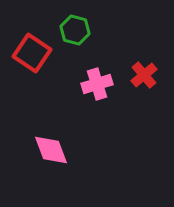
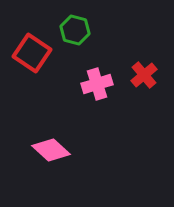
pink diamond: rotated 27 degrees counterclockwise
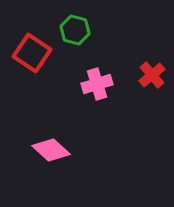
red cross: moved 8 px right
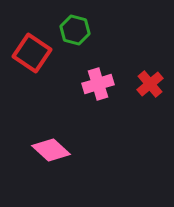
red cross: moved 2 px left, 9 px down
pink cross: moved 1 px right
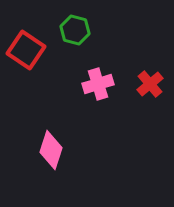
red square: moved 6 px left, 3 px up
pink diamond: rotated 66 degrees clockwise
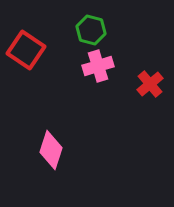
green hexagon: moved 16 px right
pink cross: moved 18 px up
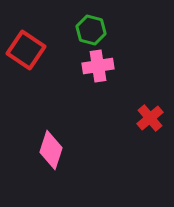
pink cross: rotated 8 degrees clockwise
red cross: moved 34 px down
